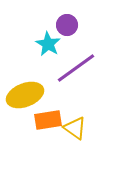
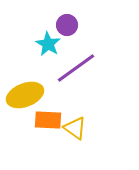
orange rectangle: rotated 12 degrees clockwise
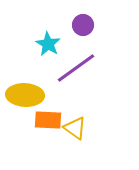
purple circle: moved 16 px right
yellow ellipse: rotated 24 degrees clockwise
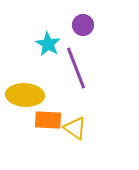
purple line: rotated 75 degrees counterclockwise
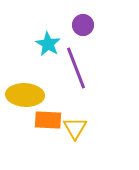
yellow triangle: rotated 25 degrees clockwise
